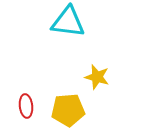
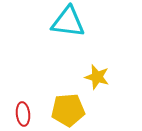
red ellipse: moved 3 px left, 8 px down
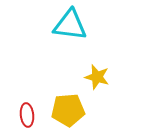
cyan triangle: moved 2 px right, 3 px down
red ellipse: moved 4 px right, 1 px down
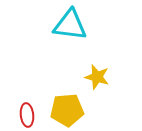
yellow pentagon: moved 1 px left
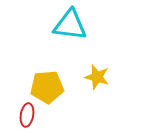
yellow pentagon: moved 20 px left, 23 px up
red ellipse: rotated 15 degrees clockwise
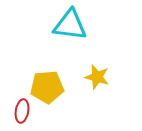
red ellipse: moved 5 px left, 4 px up
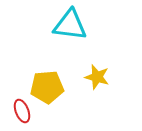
red ellipse: rotated 30 degrees counterclockwise
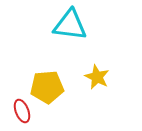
yellow star: rotated 10 degrees clockwise
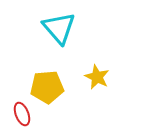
cyan triangle: moved 11 px left, 3 px down; rotated 42 degrees clockwise
red ellipse: moved 3 px down
